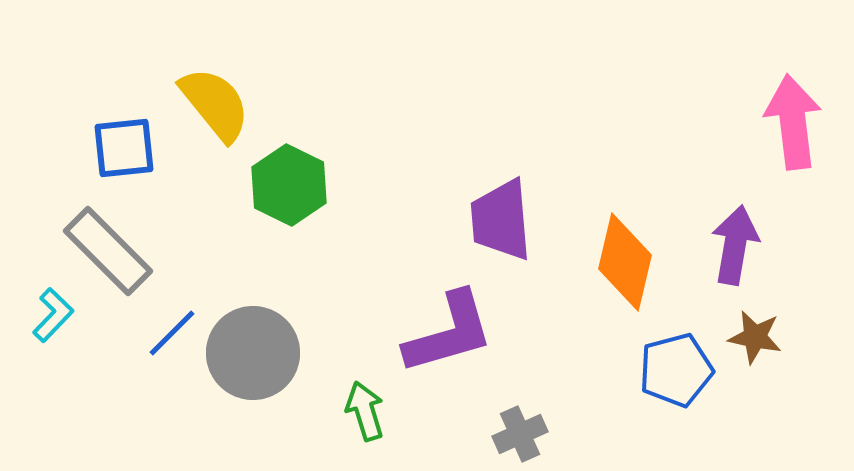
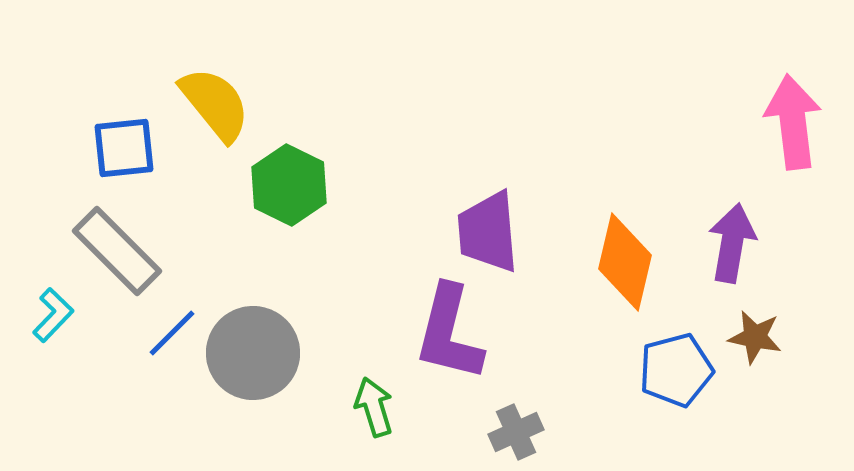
purple trapezoid: moved 13 px left, 12 px down
purple arrow: moved 3 px left, 2 px up
gray rectangle: moved 9 px right
purple L-shape: rotated 120 degrees clockwise
green arrow: moved 9 px right, 4 px up
gray cross: moved 4 px left, 2 px up
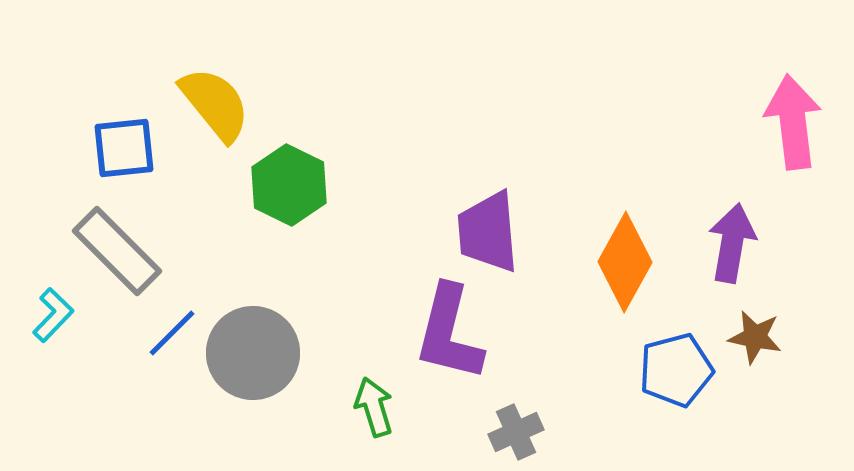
orange diamond: rotated 16 degrees clockwise
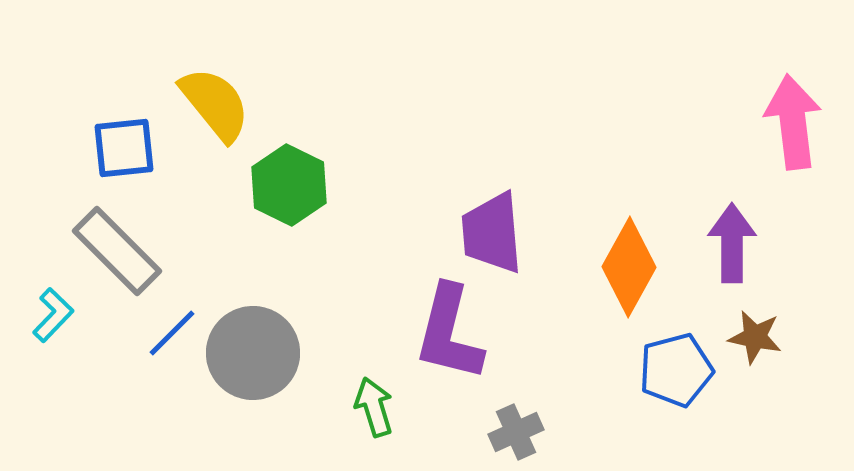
purple trapezoid: moved 4 px right, 1 px down
purple arrow: rotated 10 degrees counterclockwise
orange diamond: moved 4 px right, 5 px down
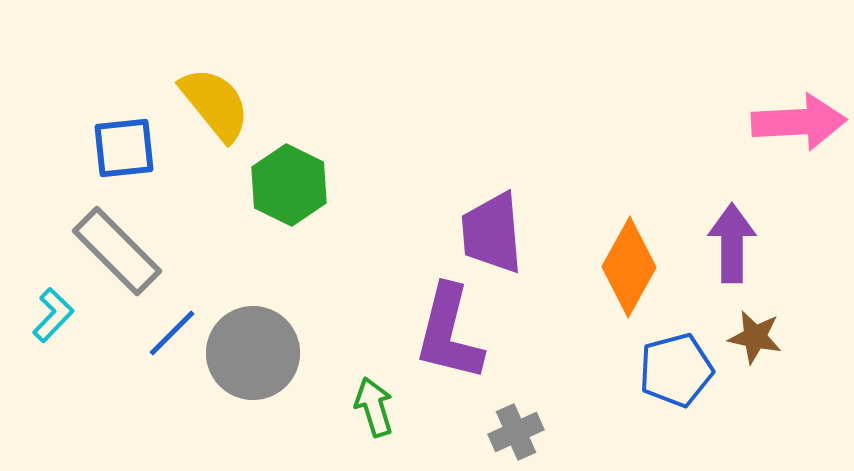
pink arrow: moved 6 px right; rotated 94 degrees clockwise
